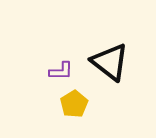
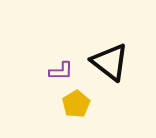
yellow pentagon: moved 2 px right
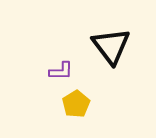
black triangle: moved 1 px right, 16 px up; rotated 15 degrees clockwise
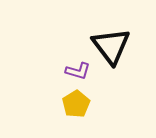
purple L-shape: moved 17 px right; rotated 15 degrees clockwise
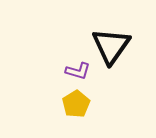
black triangle: rotated 12 degrees clockwise
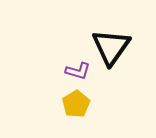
black triangle: moved 1 px down
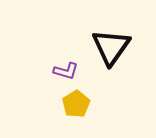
purple L-shape: moved 12 px left
